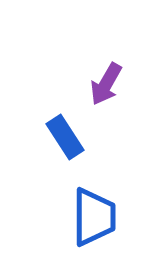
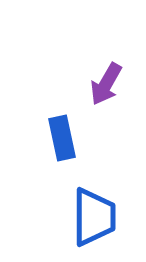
blue rectangle: moved 3 px left, 1 px down; rotated 21 degrees clockwise
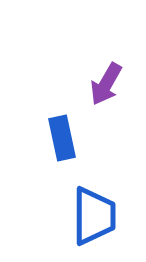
blue trapezoid: moved 1 px up
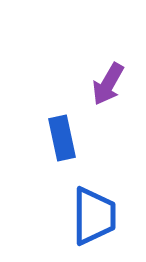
purple arrow: moved 2 px right
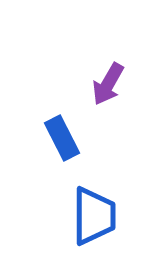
blue rectangle: rotated 15 degrees counterclockwise
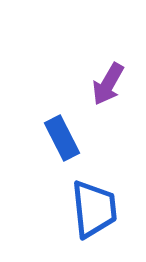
blue trapezoid: moved 7 px up; rotated 6 degrees counterclockwise
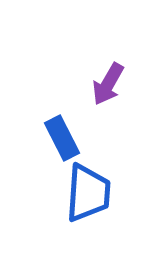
blue trapezoid: moved 6 px left, 16 px up; rotated 10 degrees clockwise
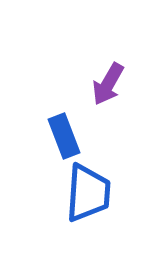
blue rectangle: moved 2 px right, 2 px up; rotated 6 degrees clockwise
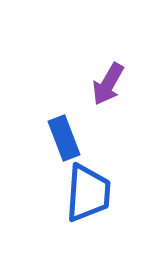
blue rectangle: moved 2 px down
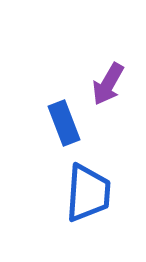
blue rectangle: moved 15 px up
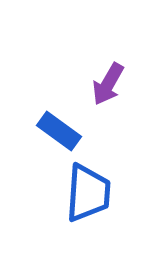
blue rectangle: moved 5 px left, 8 px down; rotated 33 degrees counterclockwise
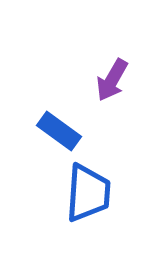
purple arrow: moved 4 px right, 4 px up
